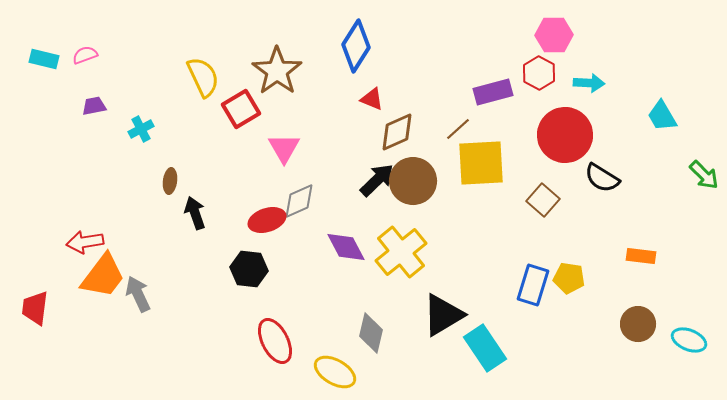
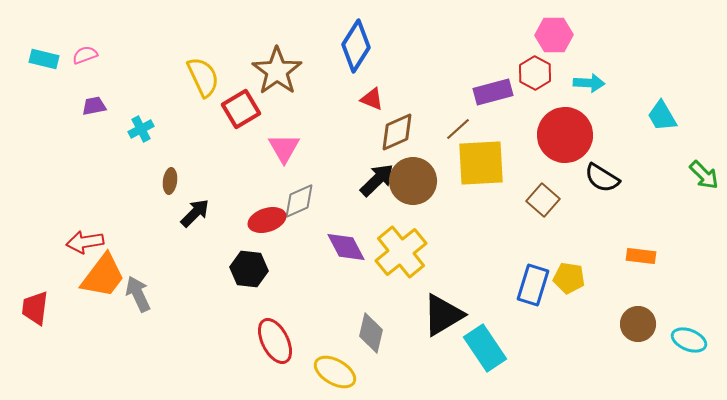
red hexagon at (539, 73): moved 4 px left
black arrow at (195, 213): rotated 64 degrees clockwise
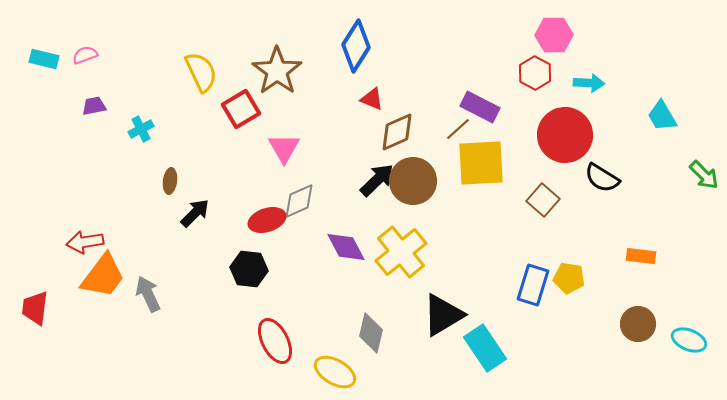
yellow semicircle at (203, 77): moved 2 px left, 5 px up
purple rectangle at (493, 92): moved 13 px left, 15 px down; rotated 42 degrees clockwise
gray arrow at (138, 294): moved 10 px right
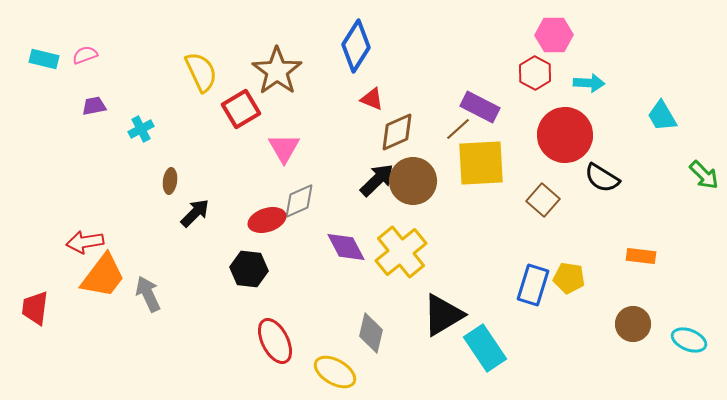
brown circle at (638, 324): moved 5 px left
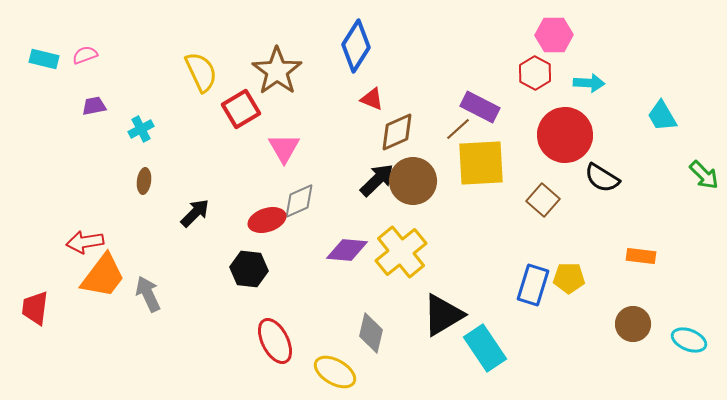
brown ellipse at (170, 181): moved 26 px left
purple diamond at (346, 247): moved 1 px right, 3 px down; rotated 57 degrees counterclockwise
yellow pentagon at (569, 278): rotated 8 degrees counterclockwise
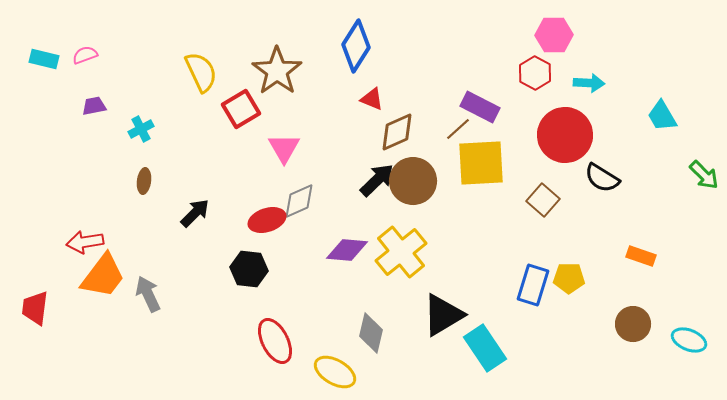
orange rectangle at (641, 256): rotated 12 degrees clockwise
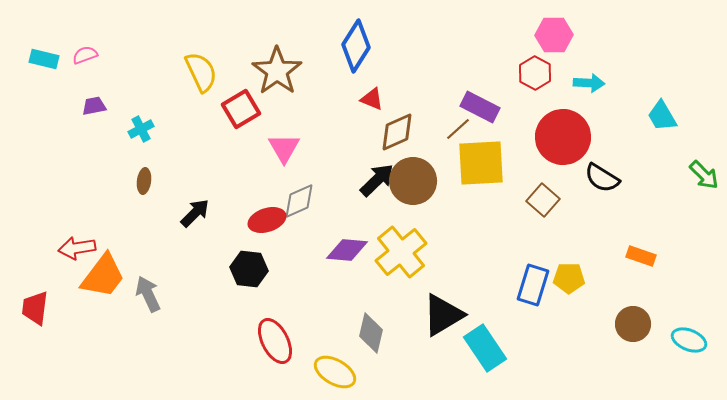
red circle at (565, 135): moved 2 px left, 2 px down
red arrow at (85, 242): moved 8 px left, 6 px down
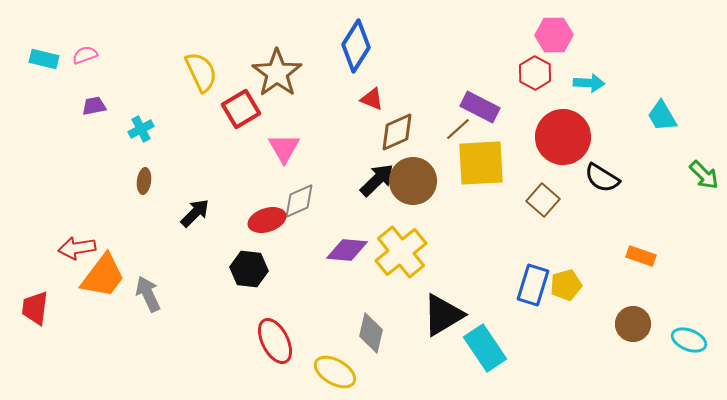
brown star at (277, 71): moved 2 px down
yellow pentagon at (569, 278): moved 3 px left, 7 px down; rotated 16 degrees counterclockwise
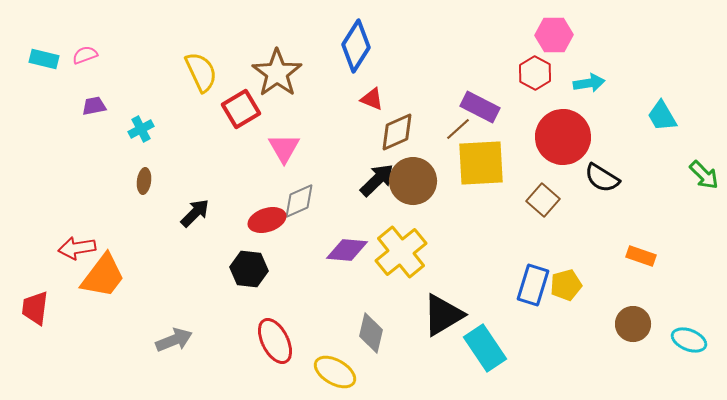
cyan arrow at (589, 83): rotated 12 degrees counterclockwise
gray arrow at (148, 294): moved 26 px right, 46 px down; rotated 93 degrees clockwise
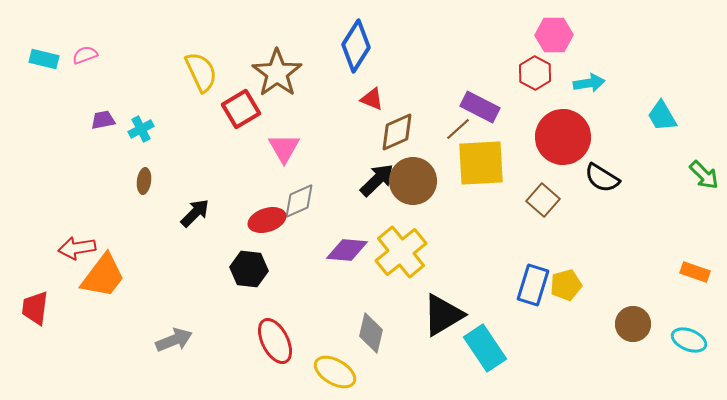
purple trapezoid at (94, 106): moved 9 px right, 14 px down
orange rectangle at (641, 256): moved 54 px right, 16 px down
